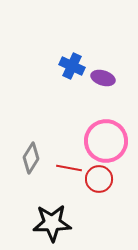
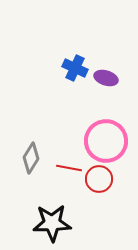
blue cross: moved 3 px right, 2 px down
purple ellipse: moved 3 px right
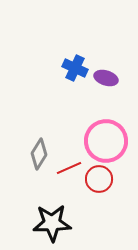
gray diamond: moved 8 px right, 4 px up
red line: rotated 35 degrees counterclockwise
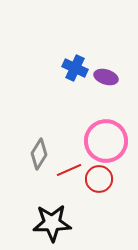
purple ellipse: moved 1 px up
red line: moved 2 px down
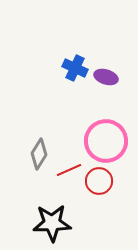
red circle: moved 2 px down
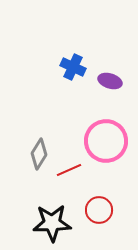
blue cross: moved 2 px left, 1 px up
purple ellipse: moved 4 px right, 4 px down
red circle: moved 29 px down
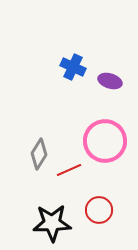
pink circle: moved 1 px left
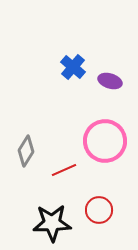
blue cross: rotated 15 degrees clockwise
gray diamond: moved 13 px left, 3 px up
red line: moved 5 px left
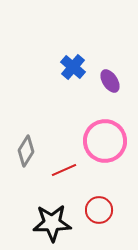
purple ellipse: rotated 40 degrees clockwise
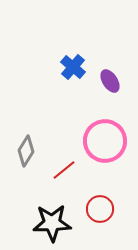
red line: rotated 15 degrees counterclockwise
red circle: moved 1 px right, 1 px up
